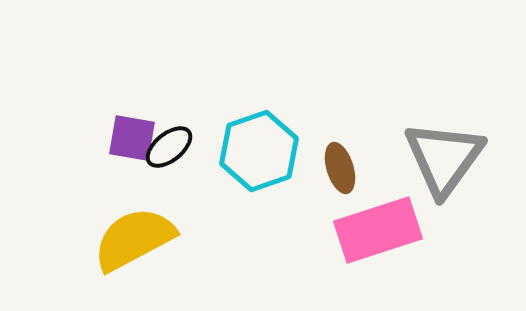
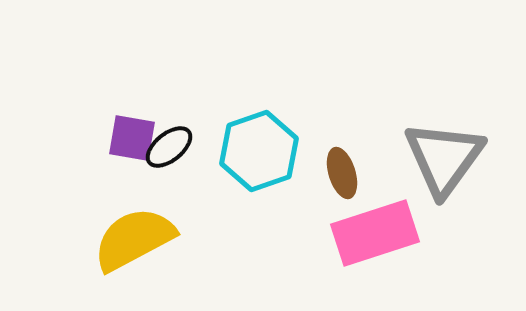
brown ellipse: moved 2 px right, 5 px down
pink rectangle: moved 3 px left, 3 px down
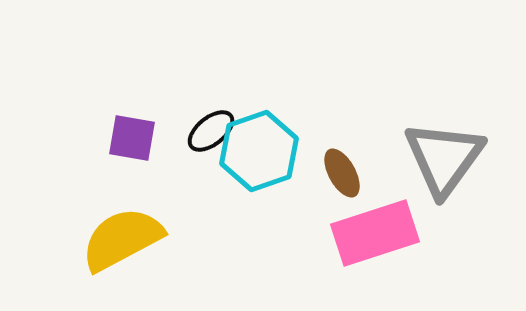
black ellipse: moved 42 px right, 16 px up
brown ellipse: rotated 12 degrees counterclockwise
yellow semicircle: moved 12 px left
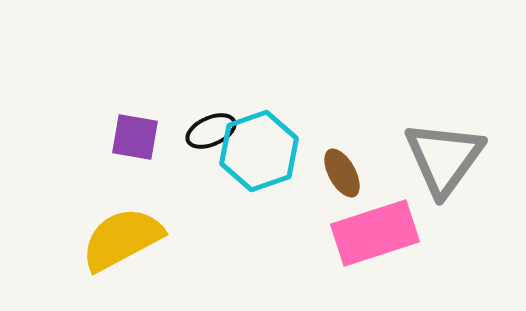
black ellipse: rotated 15 degrees clockwise
purple square: moved 3 px right, 1 px up
